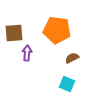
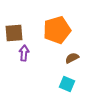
orange pentagon: rotated 24 degrees counterclockwise
purple arrow: moved 3 px left
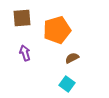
brown square: moved 8 px right, 15 px up
purple arrow: moved 1 px right; rotated 21 degrees counterclockwise
cyan square: rotated 14 degrees clockwise
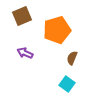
brown square: moved 2 px up; rotated 18 degrees counterclockwise
purple arrow: rotated 49 degrees counterclockwise
brown semicircle: rotated 40 degrees counterclockwise
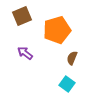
purple arrow: rotated 14 degrees clockwise
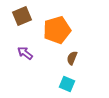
cyan square: rotated 14 degrees counterclockwise
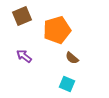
purple arrow: moved 1 px left, 3 px down
brown semicircle: rotated 72 degrees counterclockwise
